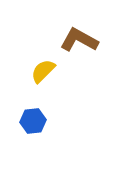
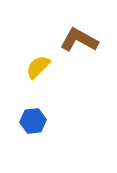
yellow semicircle: moved 5 px left, 4 px up
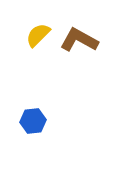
yellow semicircle: moved 32 px up
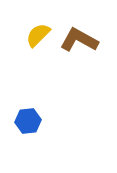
blue hexagon: moved 5 px left
